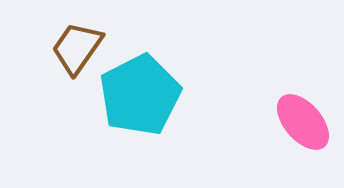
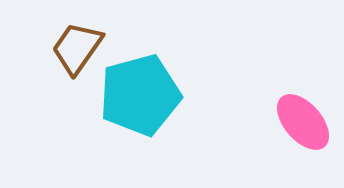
cyan pentagon: rotated 12 degrees clockwise
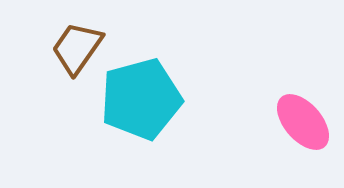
cyan pentagon: moved 1 px right, 4 px down
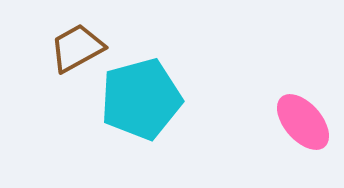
brown trapezoid: rotated 26 degrees clockwise
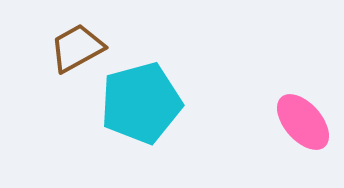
cyan pentagon: moved 4 px down
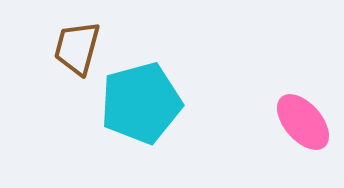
brown trapezoid: rotated 46 degrees counterclockwise
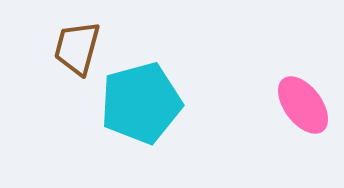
pink ellipse: moved 17 px up; rotated 4 degrees clockwise
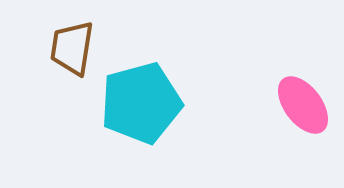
brown trapezoid: moved 5 px left; rotated 6 degrees counterclockwise
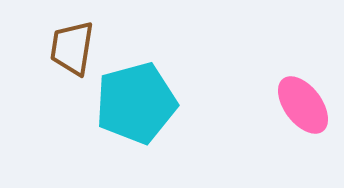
cyan pentagon: moved 5 px left
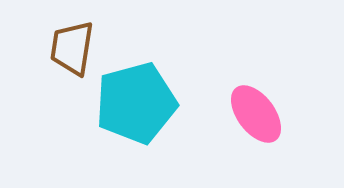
pink ellipse: moved 47 px left, 9 px down
